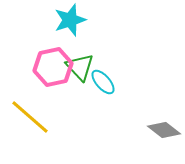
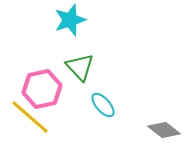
pink hexagon: moved 11 px left, 22 px down
cyan ellipse: moved 23 px down
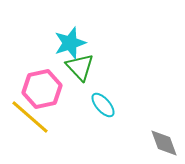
cyan star: moved 23 px down
gray diamond: moved 13 px down; rotated 32 degrees clockwise
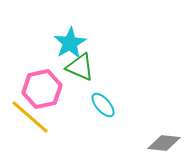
cyan star: rotated 12 degrees counterclockwise
green triangle: rotated 24 degrees counterclockwise
gray diamond: rotated 64 degrees counterclockwise
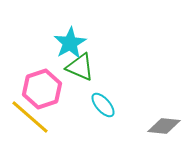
pink hexagon: rotated 6 degrees counterclockwise
gray diamond: moved 17 px up
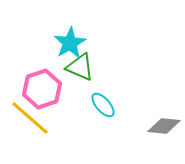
yellow line: moved 1 px down
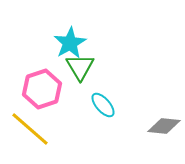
green triangle: rotated 36 degrees clockwise
yellow line: moved 11 px down
